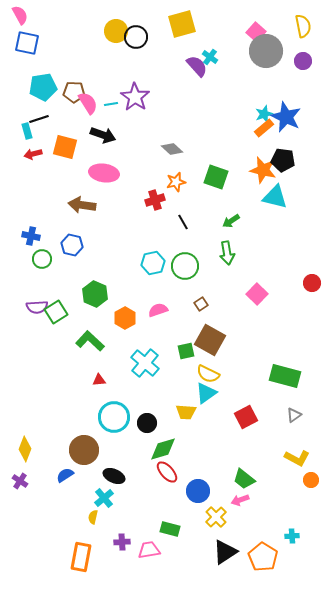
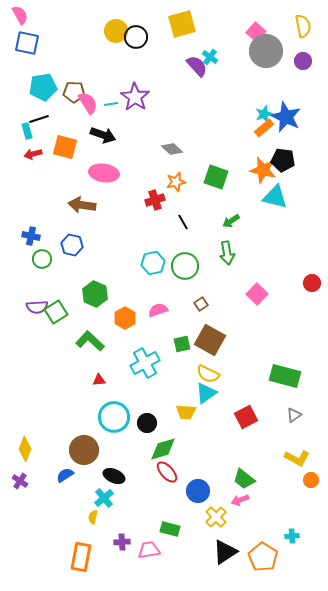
green square at (186, 351): moved 4 px left, 7 px up
cyan cross at (145, 363): rotated 20 degrees clockwise
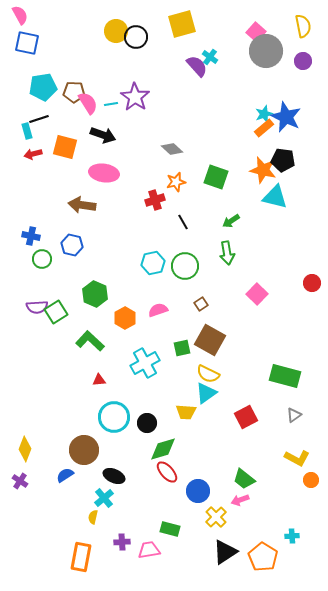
green square at (182, 344): moved 4 px down
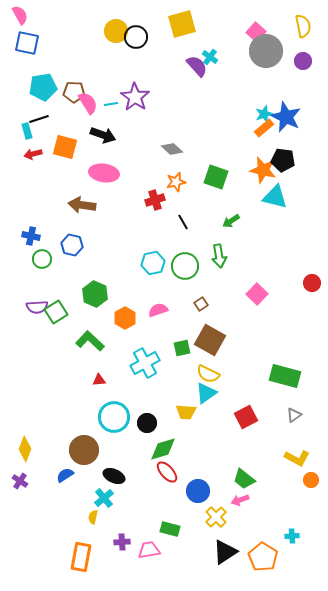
green arrow at (227, 253): moved 8 px left, 3 px down
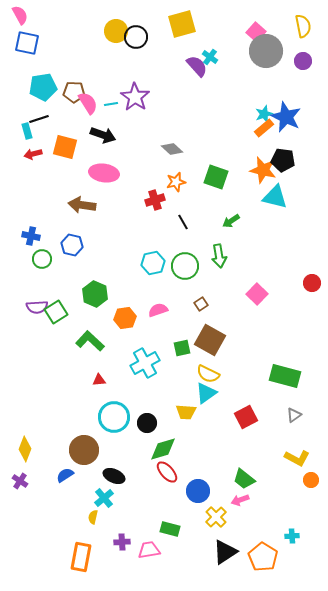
orange hexagon at (125, 318): rotated 20 degrees clockwise
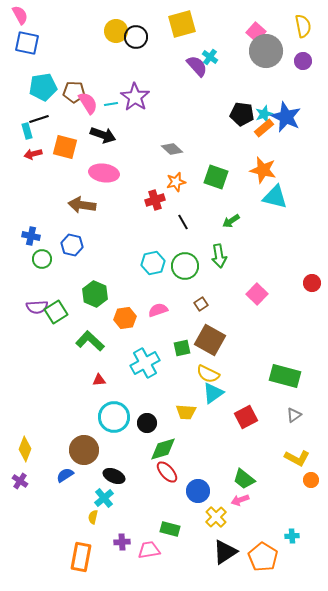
black pentagon at (283, 160): moved 41 px left, 46 px up
cyan triangle at (206, 393): moved 7 px right
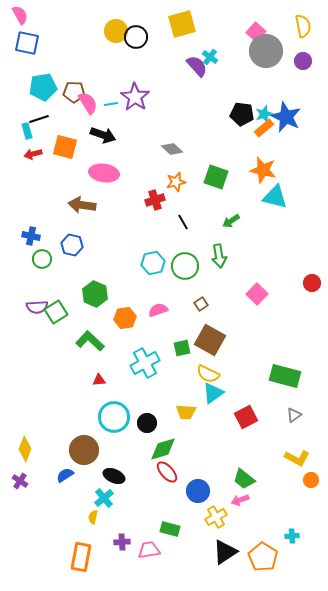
yellow cross at (216, 517): rotated 15 degrees clockwise
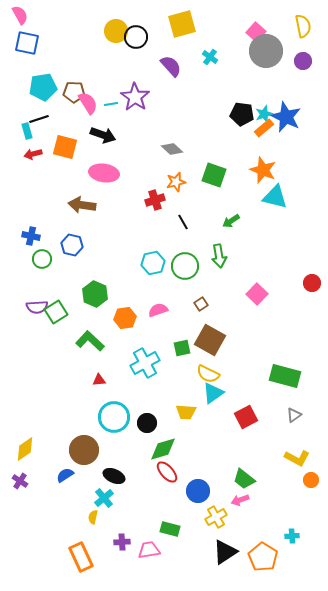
purple semicircle at (197, 66): moved 26 px left
orange star at (263, 170): rotated 8 degrees clockwise
green square at (216, 177): moved 2 px left, 2 px up
yellow diamond at (25, 449): rotated 35 degrees clockwise
orange rectangle at (81, 557): rotated 36 degrees counterclockwise
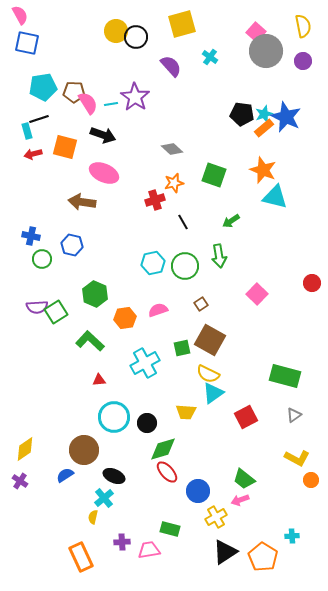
pink ellipse at (104, 173): rotated 16 degrees clockwise
orange star at (176, 182): moved 2 px left, 1 px down
brown arrow at (82, 205): moved 3 px up
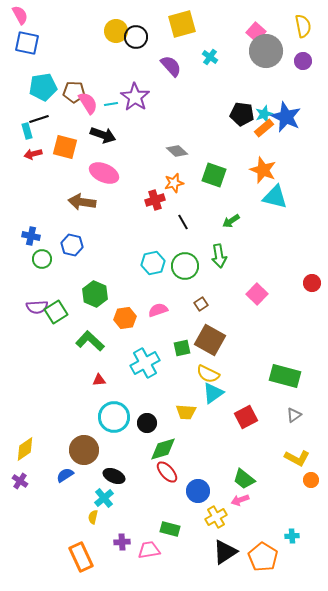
gray diamond at (172, 149): moved 5 px right, 2 px down
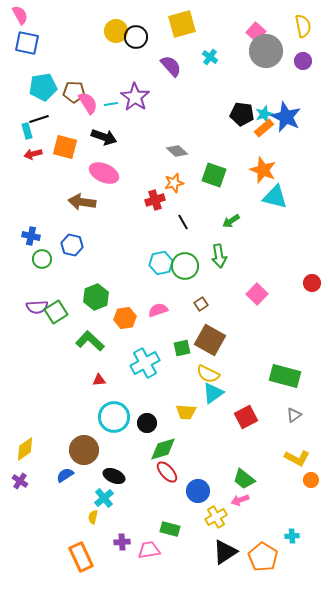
black arrow at (103, 135): moved 1 px right, 2 px down
cyan hexagon at (153, 263): moved 8 px right
green hexagon at (95, 294): moved 1 px right, 3 px down; rotated 15 degrees clockwise
